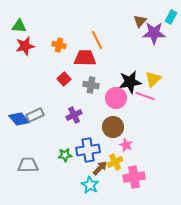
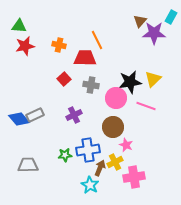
pink line: moved 1 px right, 10 px down
brown arrow: rotated 21 degrees counterclockwise
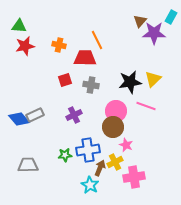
red square: moved 1 px right, 1 px down; rotated 24 degrees clockwise
pink circle: moved 13 px down
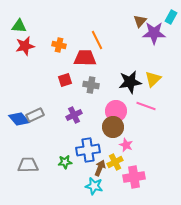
green star: moved 7 px down
cyan star: moved 4 px right, 1 px down; rotated 18 degrees counterclockwise
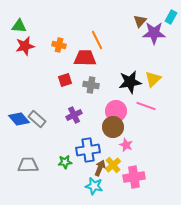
gray rectangle: moved 2 px right, 4 px down; rotated 66 degrees clockwise
yellow cross: moved 2 px left, 3 px down; rotated 14 degrees counterclockwise
